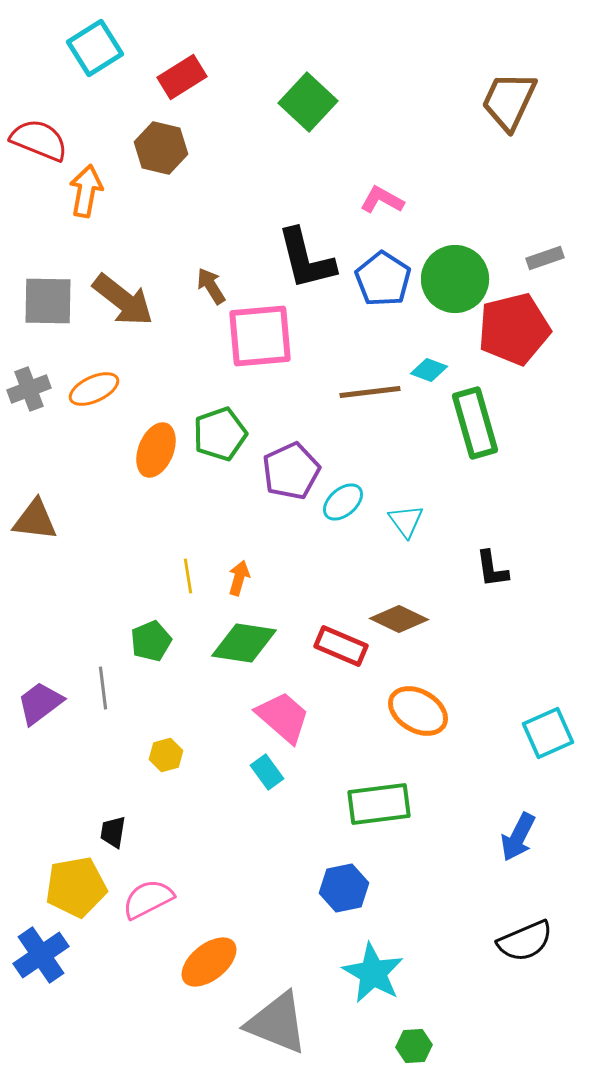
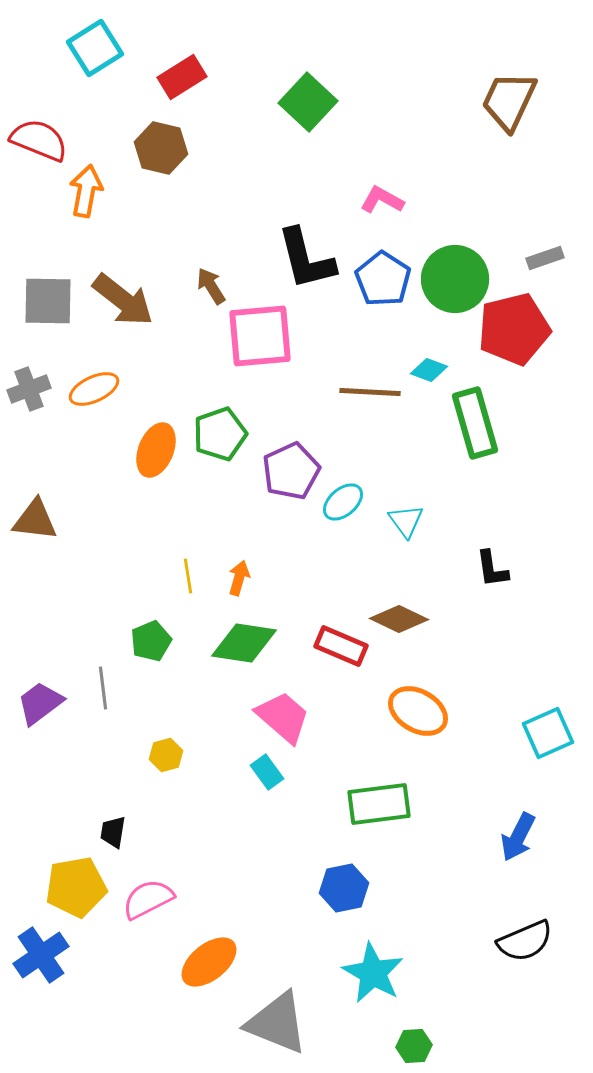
brown line at (370, 392): rotated 10 degrees clockwise
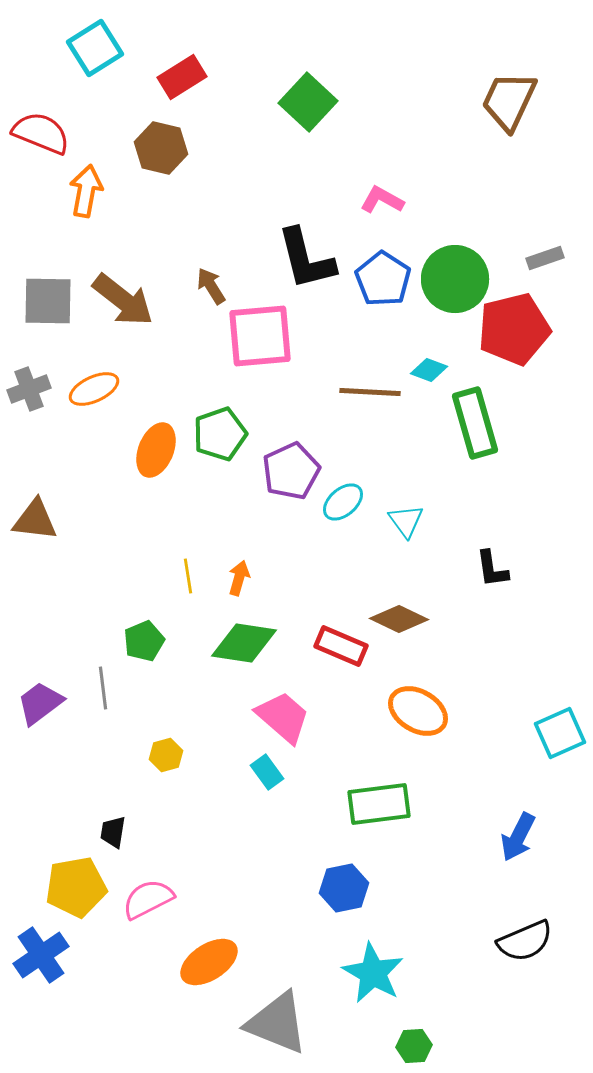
red semicircle at (39, 140): moved 2 px right, 7 px up
green pentagon at (151, 641): moved 7 px left
cyan square at (548, 733): moved 12 px right
orange ellipse at (209, 962): rotated 6 degrees clockwise
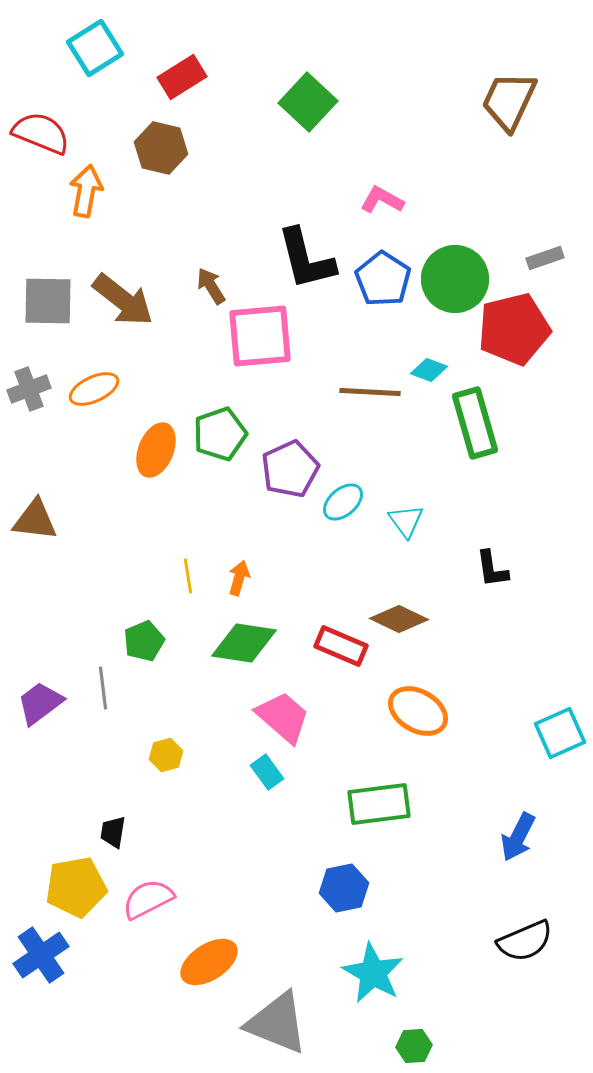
purple pentagon at (291, 471): moved 1 px left, 2 px up
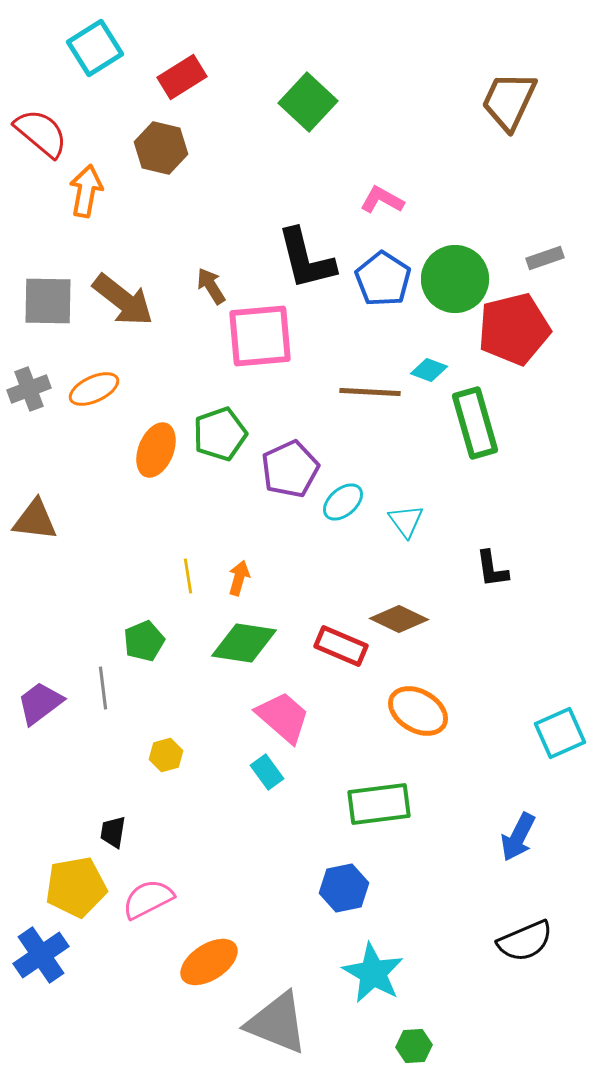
red semicircle at (41, 133): rotated 18 degrees clockwise
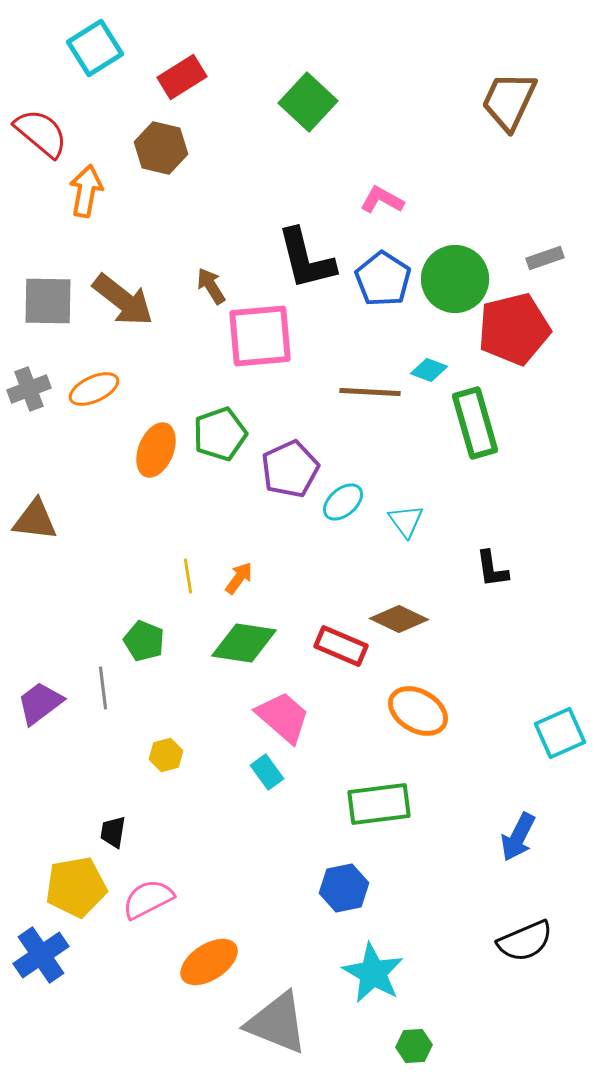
orange arrow at (239, 578): rotated 20 degrees clockwise
green pentagon at (144, 641): rotated 27 degrees counterclockwise
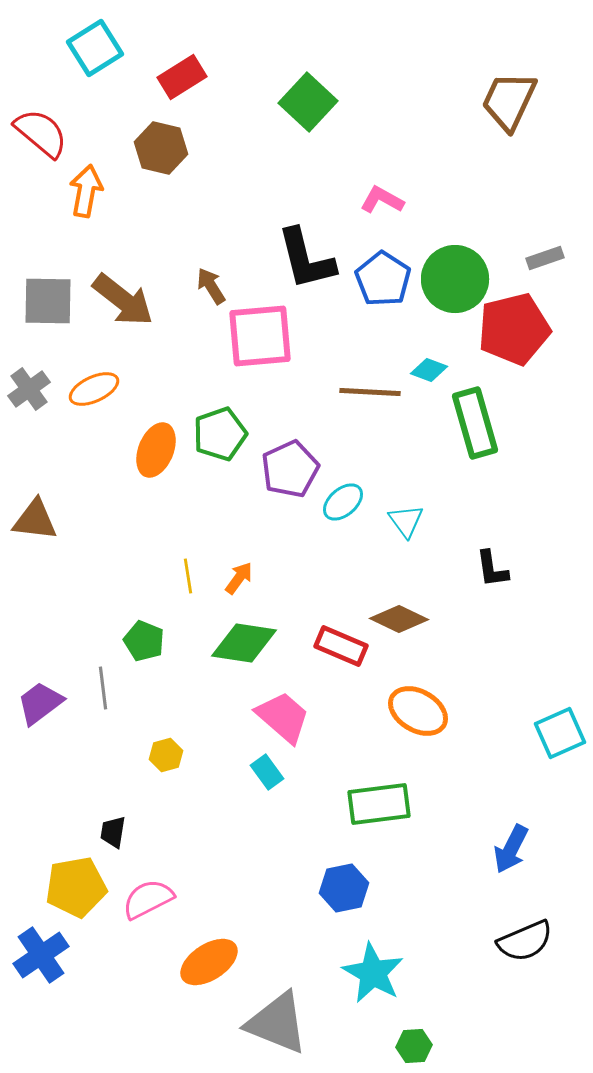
gray cross at (29, 389): rotated 15 degrees counterclockwise
blue arrow at (518, 837): moved 7 px left, 12 px down
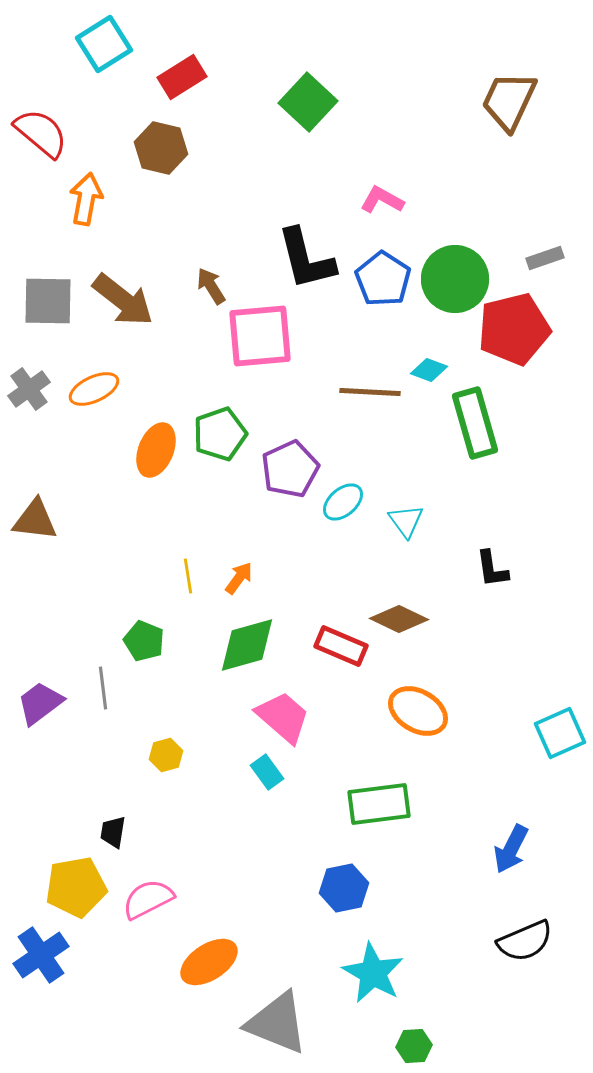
cyan square at (95, 48): moved 9 px right, 4 px up
orange arrow at (86, 191): moved 8 px down
green diamond at (244, 643): moved 3 px right, 2 px down; rotated 24 degrees counterclockwise
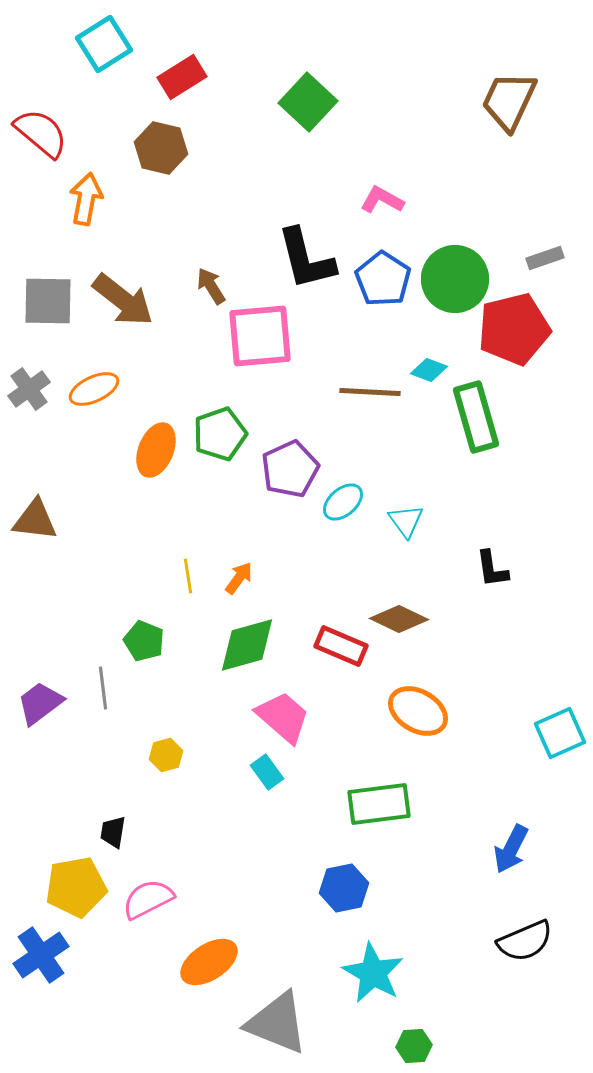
green rectangle at (475, 423): moved 1 px right, 6 px up
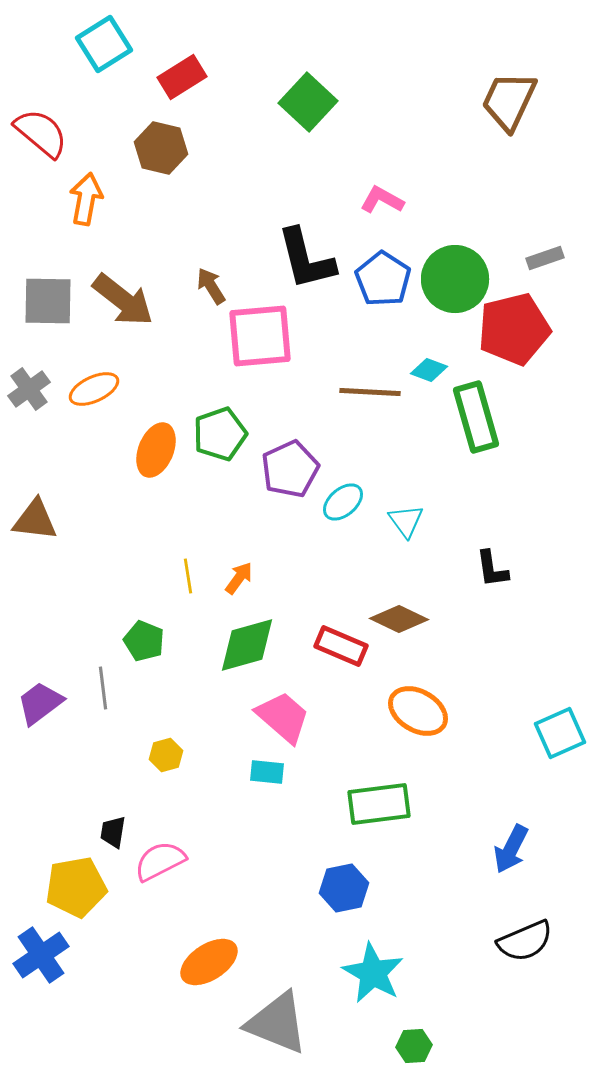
cyan rectangle at (267, 772): rotated 48 degrees counterclockwise
pink semicircle at (148, 899): moved 12 px right, 38 px up
